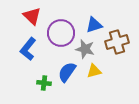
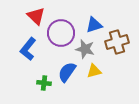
red triangle: moved 4 px right
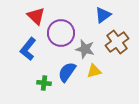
blue triangle: moved 9 px right, 10 px up; rotated 18 degrees counterclockwise
brown cross: rotated 20 degrees counterclockwise
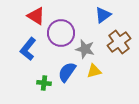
red triangle: rotated 12 degrees counterclockwise
brown cross: moved 2 px right
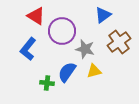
purple circle: moved 1 px right, 2 px up
green cross: moved 3 px right
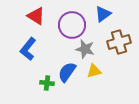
blue triangle: moved 1 px up
purple circle: moved 10 px right, 6 px up
brown cross: rotated 20 degrees clockwise
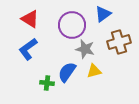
red triangle: moved 6 px left, 3 px down
blue L-shape: rotated 15 degrees clockwise
